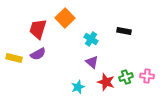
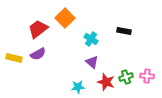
red trapezoid: rotated 35 degrees clockwise
cyan star: rotated 16 degrees clockwise
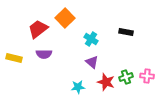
black rectangle: moved 2 px right, 1 px down
purple semicircle: moved 6 px right; rotated 28 degrees clockwise
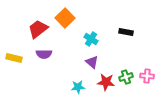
red star: rotated 12 degrees counterclockwise
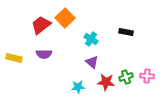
red trapezoid: moved 3 px right, 4 px up
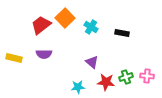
black rectangle: moved 4 px left, 1 px down
cyan cross: moved 12 px up
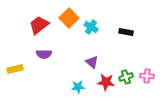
orange square: moved 4 px right
red trapezoid: moved 2 px left
black rectangle: moved 4 px right, 1 px up
yellow rectangle: moved 1 px right, 11 px down; rotated 28 degrees counterclockwise
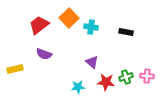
cyan cross: rotated 24 degrees counterclockwise
purple semicircle: rotated 21 degrees clockwise
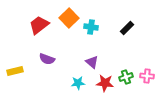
black rectangle: moved 1 px right, 4 px up; rotated 56 degrees counterclockwise
purple semicircle: moved 3 px right, 5 px down
yellow rectangle: moved 2 px down
red star: moved 1 px left, 1 px down
cyan star: moved 4 px up
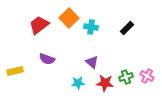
pink cross: rotated 24 degrees clockwise
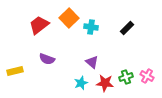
cyan star: moved 3 px right; rotated 16 degrees counterclockwise
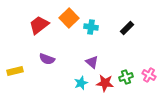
pink cross: moved 2 px right, 1 px up
